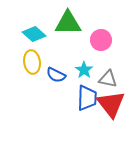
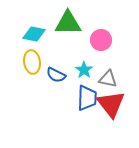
cyan diamond: rotated 30 degrees counterclockwise
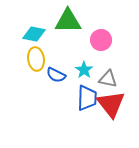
green triangle: moved 2 px up
yellow ellipse: moved 4 px right, 3 px up
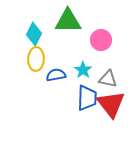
cyan diamond: rotated 75 degrees counterclockwise
yellow ellipse: rotated 10 degrees clockwise
cyan star: moved 1 px left
blue semicircle: rotated 144 degrees clockwise
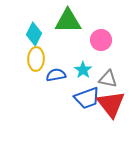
blue trapezoid: rotated 68 degrees clockwise
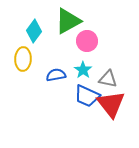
green triangle: rotated 28 degrees counterclockwise
cyan diamond: moved 3 px up; rotated 10 degrees clockwise
pink circle: moved 14 px left, 1 px down
yellow ellipse: moved 13 px left
blue trapezoid: moved 2 px up; rotated 44 degrees clockwise
